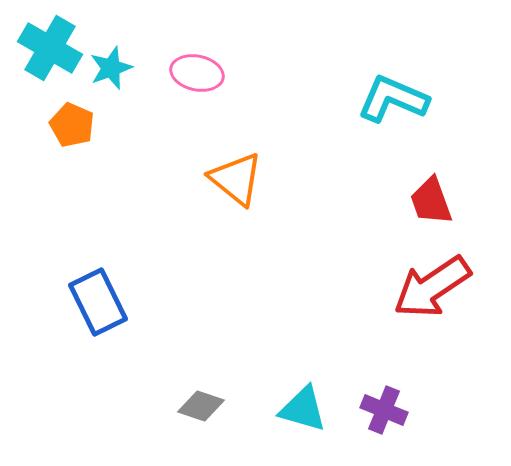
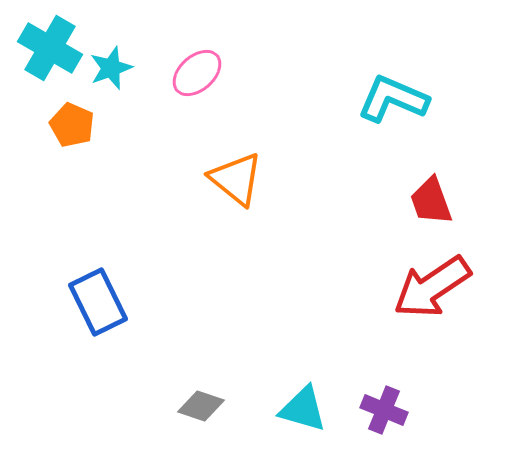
pink ellipse: rotated 54 degrees counterclockwise
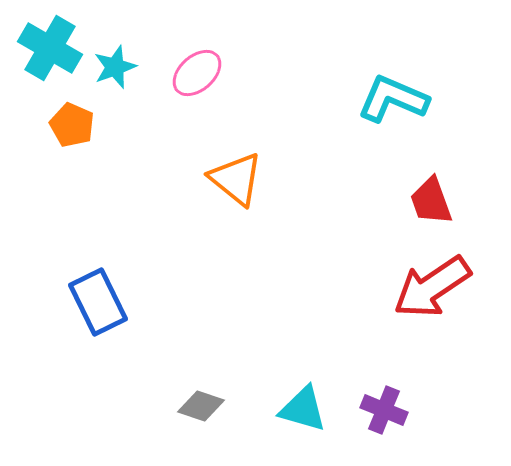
cyan star: moved 4 px right, 1 px up
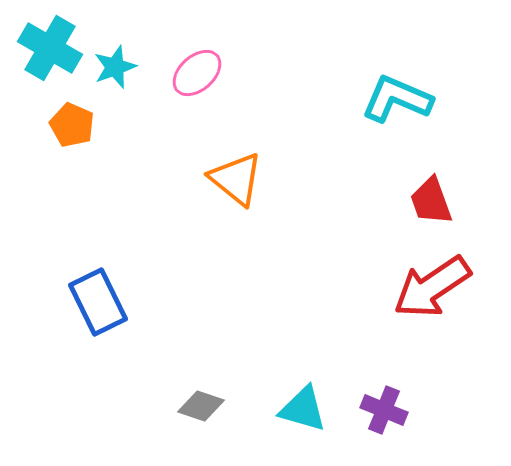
cyan L-shape: moved 4 px right
